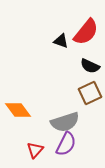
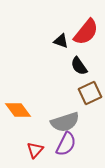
black semicircle: moved 11 px left; rotated 30 degrees clockwise
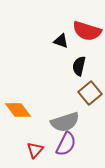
red semicircle: moved 1 px right, 1 px up; rotated 68 degrees clockwise
black semicircle: rotated 48 degrees clockwise
brown square: rotated 15 degrees counterclockwise
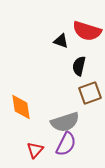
brown square: rotated 20 degrees clockwise
orange diamond: moved 3 px right, 3 px up; rotated 28 degrees clockwise
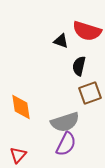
red triangle: moved 17 px left, 5 px down
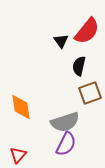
red semicircle: rotated 68 degrees counterclockwise
black triangle: rotated 35 degrees clockwise
